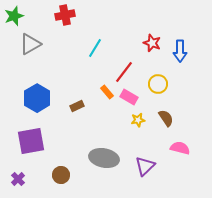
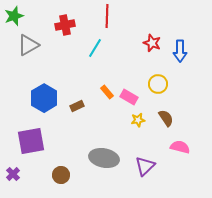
red cross: moved 10 px down
gray triangle: moved 2 px left, 1 px down
red line: moved 17 px left, 56 px up; rotated 35 degrees counterclockwise
blue hexagon: moved 7 px right
pink semicircle: moved 1 px up
purple cross: moved 5 px left, 5 px up
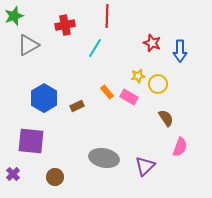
yellow star: moved 44 px up
purple square: rotated 16 degrees clockwise
pink semicircle: rotated 96 degrees clockwise
brown circle: moved 6 px left, 2 px down
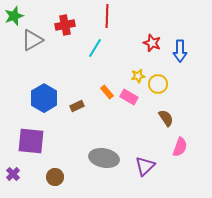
gray triangle: moved 4 px right, 5 px up
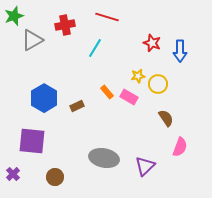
red line: moved 1 px down; rotated 75 degrees counterclockwise
purple square: moved 1 px right
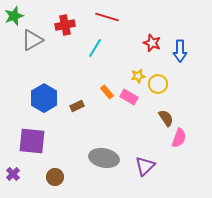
pink semicircle: moved 1 px left, 9 px up
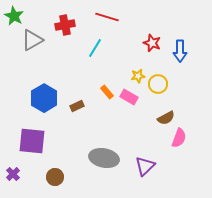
green star: rotated 24 degrees counterclockwise
brown semicircle: rotated 96 degrees clockwise
